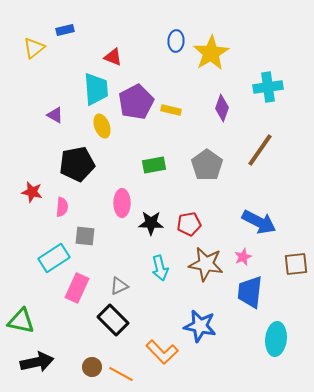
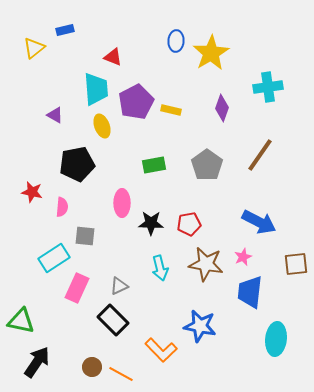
brown line: moved 5 px down
orange L-shape: moved 1 px left, 2 px up
black arrow: rotated 44 degrees counterclockwise
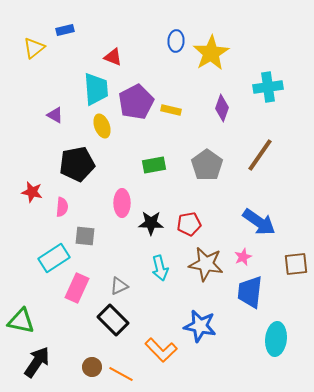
blue arrow: rotated 8 degrees clockwise
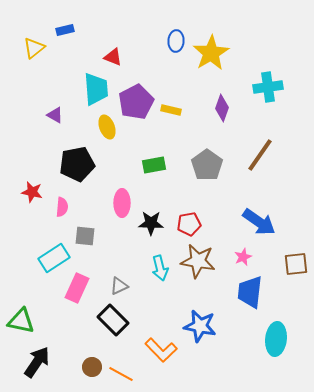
yellow ellipse: moved 5 px right, 1 px down
brown star: moved 8 px left, 3 px up
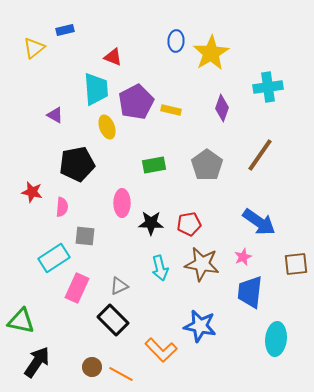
brown star: moved 4 px right, 3 px down
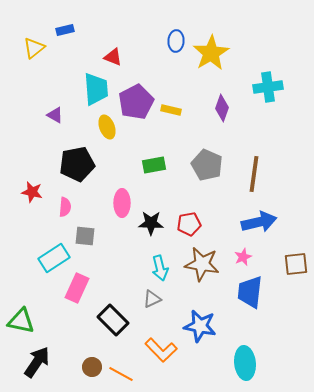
brown line: moved 6 px left, 19 px down; rotated 27 degrees counterclockwise
gray pentagon: rotated 12 degrees counterclockwise
pink semicircle: moved 3 px right
blue arrow: rotated 48 degrees counterclockwise
gray triangle: moved 33 px right, 13 px down
cyan ellipse: moved 31 px left, 24 px down; rotated 12 degrees counterclockwise
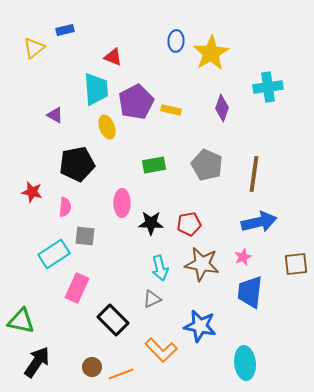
cyan rectangle: moved 4 px up
orange line: rotated 50 degrees counterclockwise
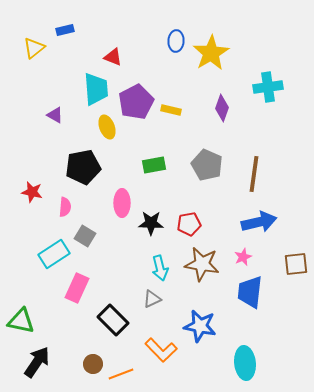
black pentagon: moved 6 px right, 3 px down
gray square: rotated 25 degrees clockwise
brown circle: moved 1 px right, 3 px up
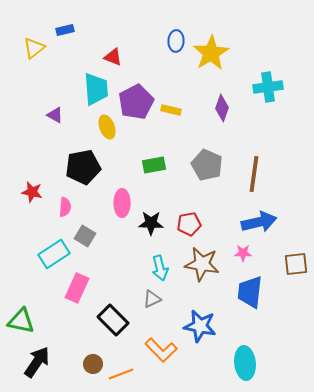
pink star: moved 4 px up; rotated 24 degrees clockwise
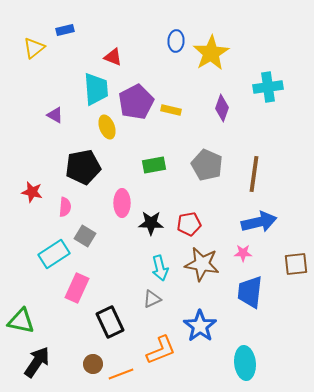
black rectangle: moved 3 px left, 2 px down; rotated 20 degrees clockwise
blue star: rotated 24 degrees clockwise
orange L-shape: rotated 68 degrees counterclockwise
